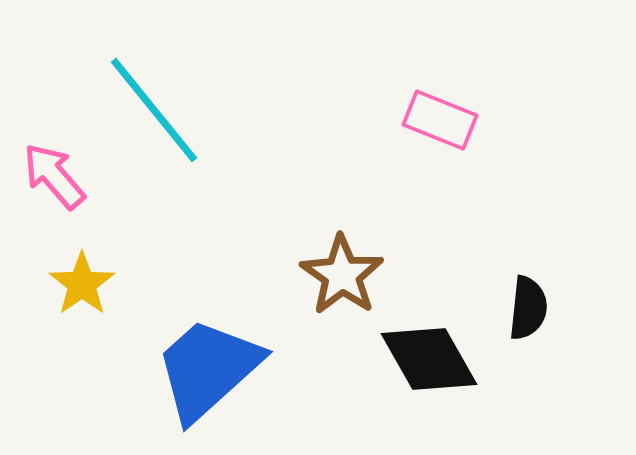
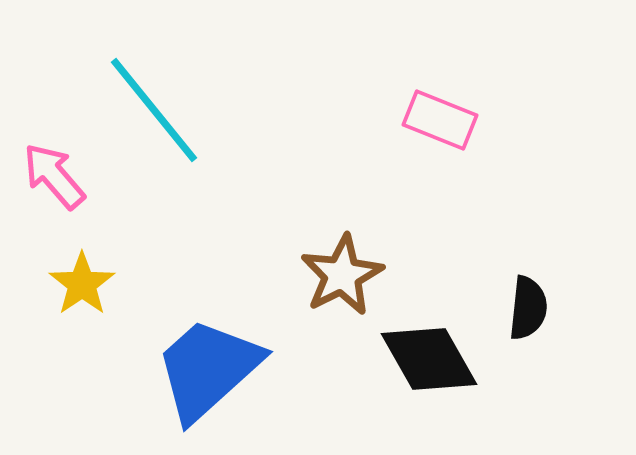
brown star: rotated 10 degrees clockwise
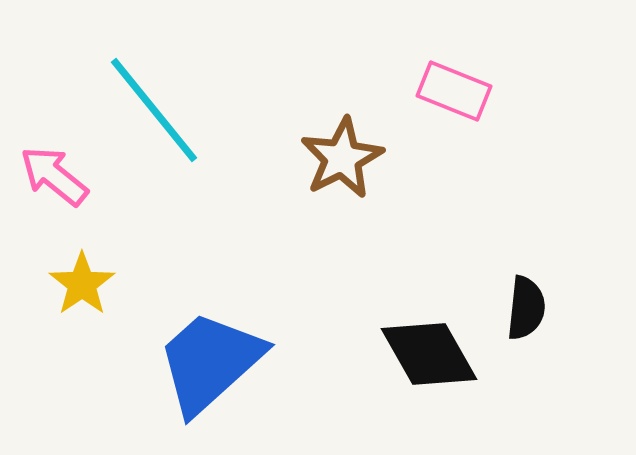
pink rectangle: moved 14 px right, 29 px up
pink arrow: rotated 10 degrees counterclockwise
brown star: moved 117 px up
black semicircle: moved 2 px left
black diamond: moved 5 px up
blue trapezoid: moved 2 px right, 7 px up
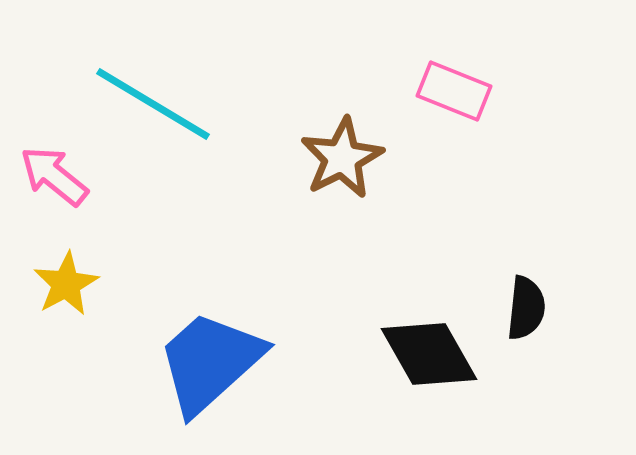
cyan line: moved 1 px left, 6 px up; rotated 20 degrees counterclockwise
yellow star: moved 16 px left; rotated 6 degrees clockwise
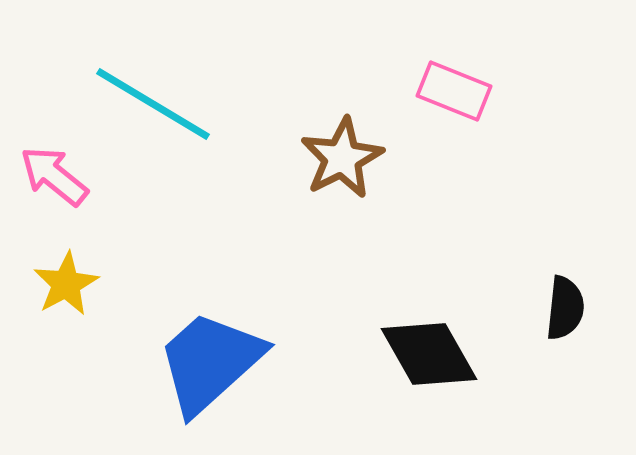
black semicircle: moved 39 px right
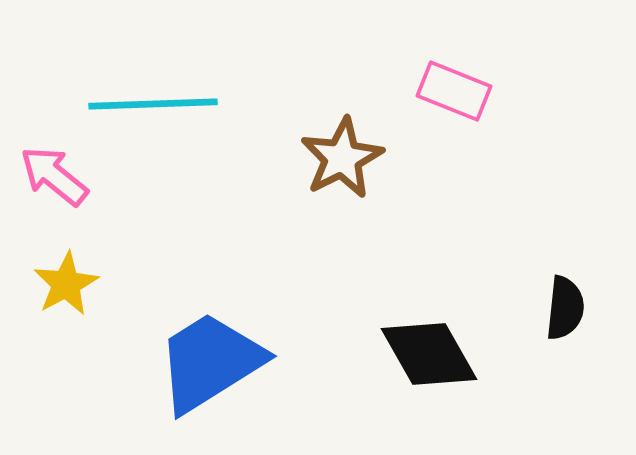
cyan line: rotated 33 degrees counterclockwise
blue trapezoid: rotated 10 degrees clockwise
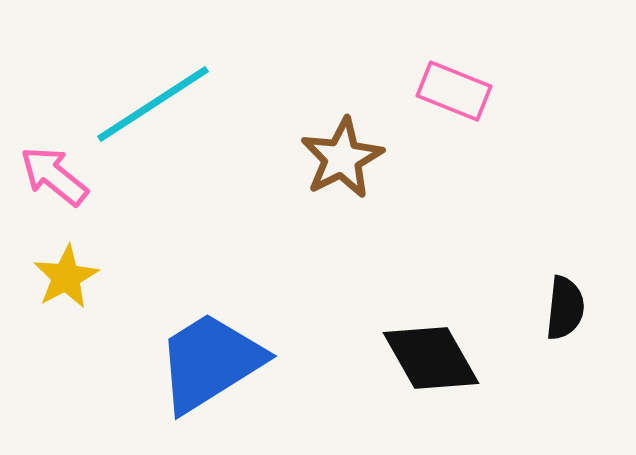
cyan line: rotated 31 degrees counterclockwise
yellow star: moved 7 px up
black diamond: moved 2 px right, 4 px down
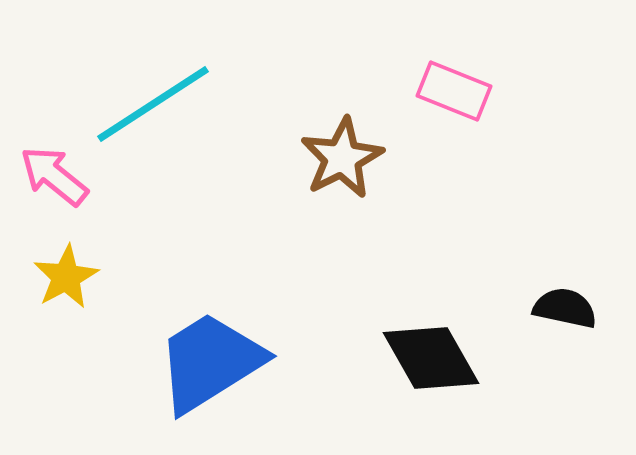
black semicircle: rotated 84 degrees counterclockwise
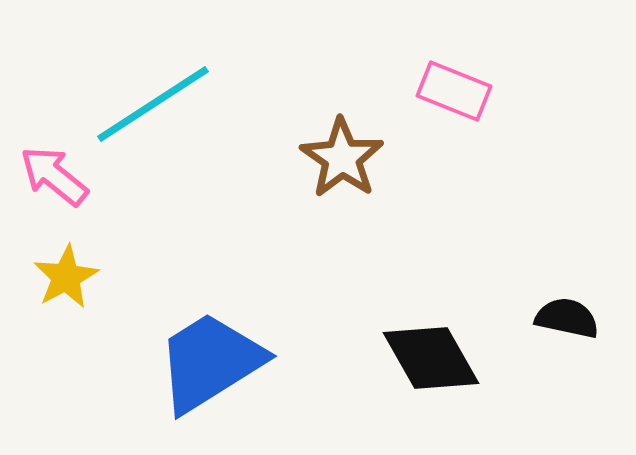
brown star: rotated 10 degrees counterclockwise
black semicircle: moved 2 px right, 10 px down
